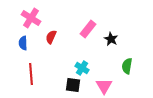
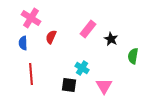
green semicircle: moved 6 px right, 10 px up
black square: moved 4 px left
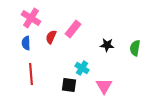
pink rectangle: moved 15 px left
black star: moved 4 px left, 6 px down; rotated 24 degrees counterclockwise
blue semicircle: moved 3 px right
green semicircle: moved 2 px right, 8 px up
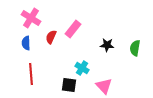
pink triangle: rotated 12 degrees counterclockwise
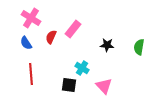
blue semicircle: rotated 32 degrees counterclockwise
green semicircle: moved 4 px right, 1 px up
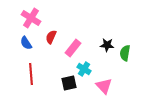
pink rectangle: moved 19 px down
green semicircle: moved 14 px left, 6 px down
cyan cross: moved 2 px right, 1 px down
black square: moved 2 px up; rotated 21 degrees counterclockwise
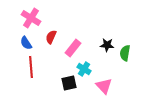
red line: moved 7 px up
